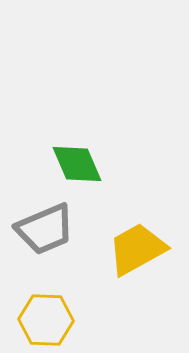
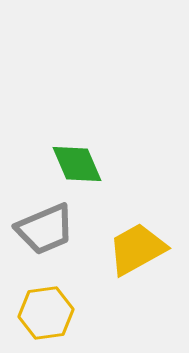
yellow hexagon: moved 7 px up; rotated 10 degrees counterclockwise
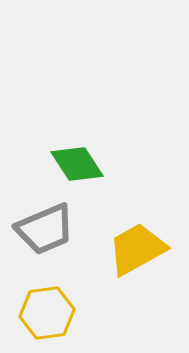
green diamond: rotated 10 degrees counterclockwise
yellow hexagon: moved 1 px right
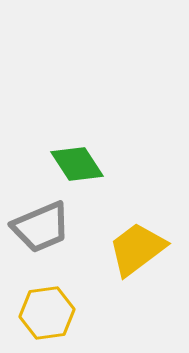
gray trapezoid: moved 4 px left, 2 px up
yellow trapezoid: rotated 8 degrees counterclockwise
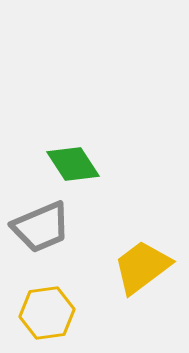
green diamond: moved 4 px left
yellow trapezoid: moved 5 px right, 18 px down
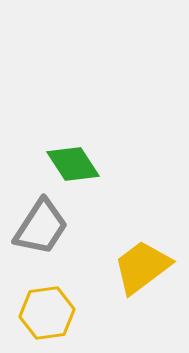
gray trapezoid: rotated 34 degrees counterclockwise
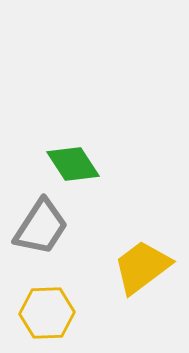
yellow hexagon: rotated 6 degrees clockwise
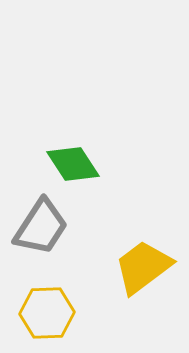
yellow trapezoid: moved 1 px right
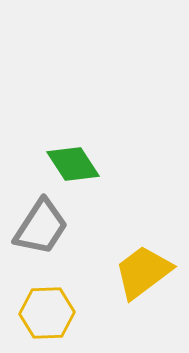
yellow trapezoid: moved 5 px down
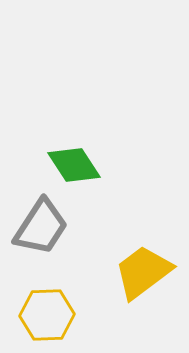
green diamond: moved 1 px right, 1 px down
yellow hexagon: moved 2 px down
